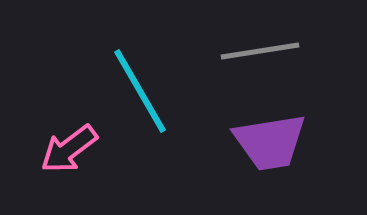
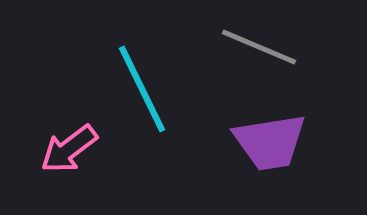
gray line: moved 1 px left, 4 px up; rotated 32 degrees clockwise
cyan line: moved 2 px right, 2 px up; rotated 4 degrees clockwise
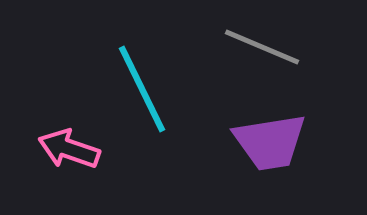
gray line: moved 3 px right
pink arrow: rotated 56 degrees clockwise
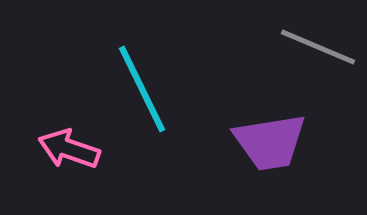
gray line: moved 56 px right
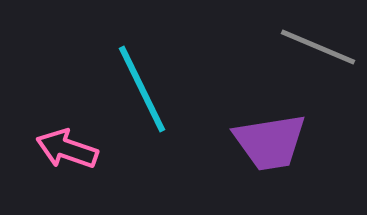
pink arrow: moved 2 px left
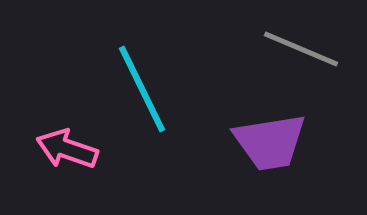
gray line: moved 17 px left, 2 px down
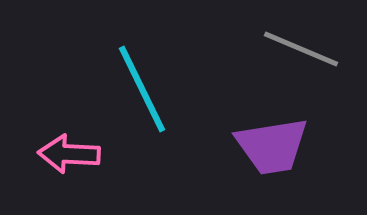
purple trapezoid: moved 2 px right, 4 px down
pink arrow: moved 2 px right, 5 px down; rotated 16 degrees counterclockwise
